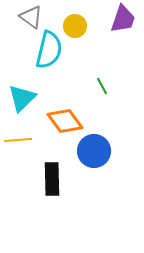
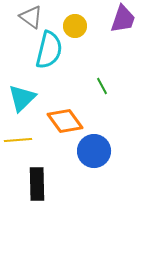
black rectangle: moved 15 px left, 5 px down
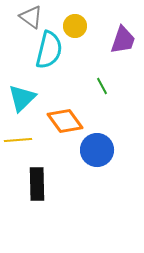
purple trapezoid: moved 21 px down
blue circle: moved 3 px right, 1 px up
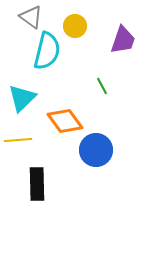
cyan semicircle: moved 2 px left, 1 px down
blue circle: moved 1 px left
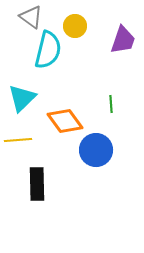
cyan semicircle: moved 1 px right, 1 px up
green line: moved 9 px right, 18 px down; rotated 24 degrees clockwise
